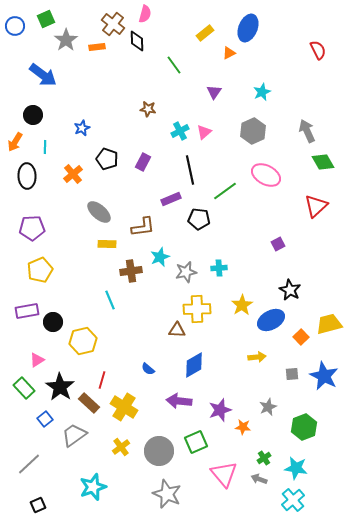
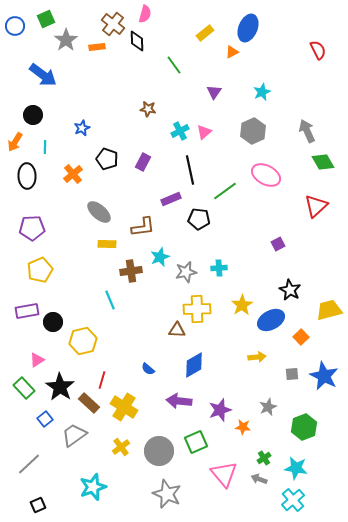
orange triangle at (229, 53): moved 3 px right, 1 px up
yellow trapezoid at (329, 324): moved 14 px up
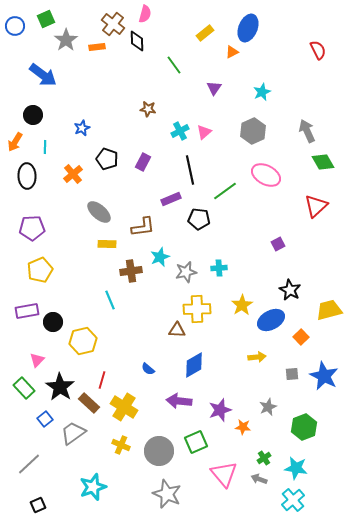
purple triangle at (214, 92): moved 4 px up
pink triangle at (37, 360): rotated 14 degrees counterclockwise
gray trapezoid at (74, 435): moved 1 px left, 2 px up
yellow cross at (121, 447): moved 2 px up; rotated 30 degrees counterclockwise
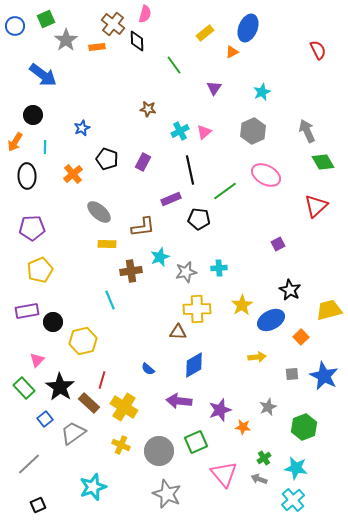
brown triangle at (177, 330): moved 1 px right, 2 px down
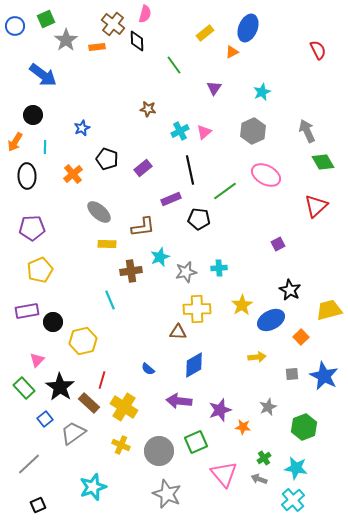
purple rectangle at (143, 162): moved 6 px down; rotated 24 degrees clockwise
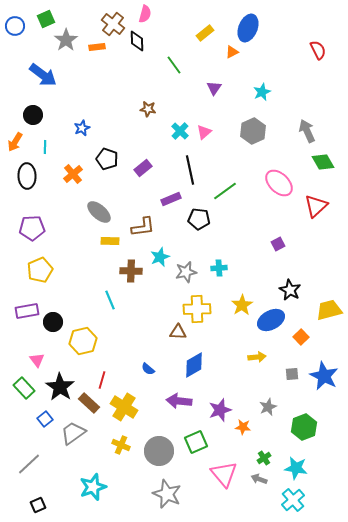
cyan cross at (180, 131): rotated 18 degrees counterclockwise
pink ellipse at (266, 175): moved 13 px right, 8 px down; rotated 16 degrees clockwise
yellow rectangle at (107, 244): moved 3 px right, 3 px up
brown cross at (131, 271): rotated 10 degrees clockwise
pink triangle at (37, 360): rotated 21 degrees counterclockwise
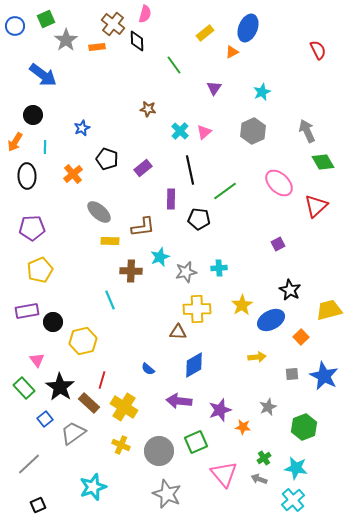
purple rectangle at (171, 199): rotated 66 degrees counterclockwise
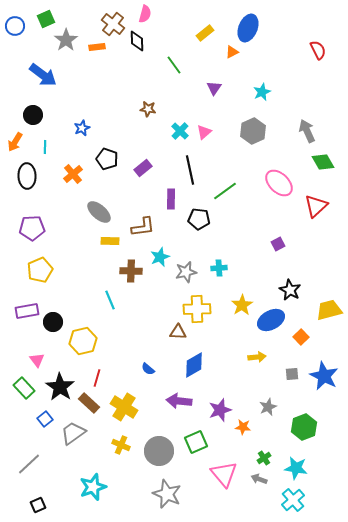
red line at (102, 380): moved 5 px left, 2 px up
